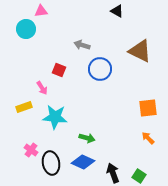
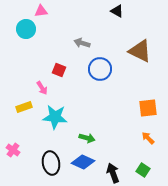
gray arrow: moved 2 px up
pink cross: moved 18 px left
green square: moved 4 px right, 6 px up
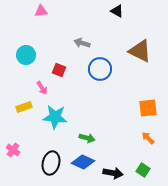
cyan circle: moved 26 px down
black ellipse: rotated 25 degrees clockwise
black arrow: rotated 120 degrees clockwise
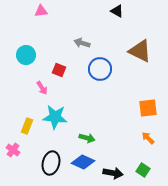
yellow rectangle: moved 3 px right, 19 px down; rotated 49 degrees counterclockwise
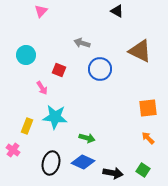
pink triangle: rotated 40 degrees counterclockwise
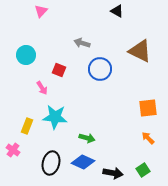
green square: rotated 24 degrees clockwise
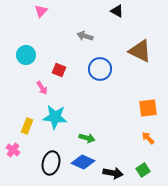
gray arrow: moved 3 px right, 7 px up
